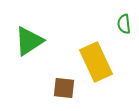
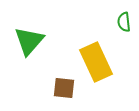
green semicircle: moved 2 px up
green triangle: rotated 16 degrees counterclockwise
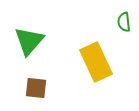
brown square: moved 28 px left
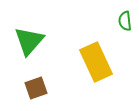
green semicircle: moved 1 px right, 1 px up
brown square: rotated 25 degrees counterclockwise
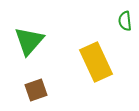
brown square: moved 2 px down
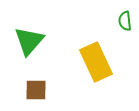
brown square: rotated 20 degrees clockwise
